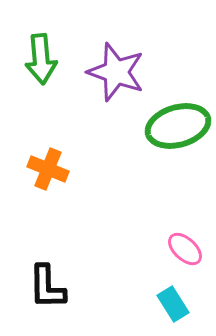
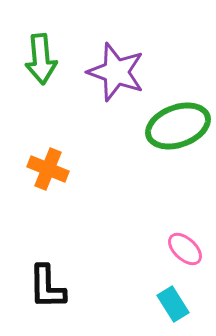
green ellipse: rotated 4 degrees counterclockwise
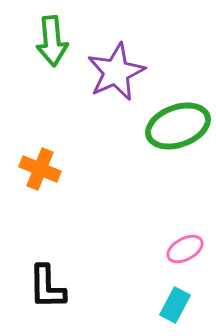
green arrow: moved 11 px right, 18 px up
purple star: rotated 28 degrees clockwise
orange cross: moved 8 px left
pink ellipse: rotated 72 degrees counterclockwise
cyan rectangle: moved 2 px right, 1 px down; rotated 60 degrees clockwise
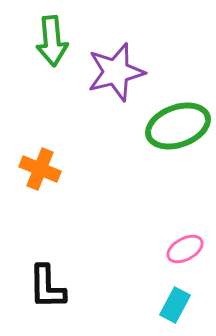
purple star: rotated 10 degrees clockwise
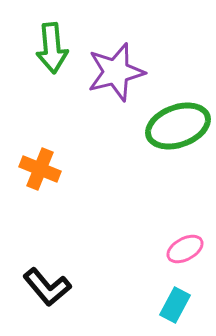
green arrow: moved 7 px down
black L-shape: rotated 39 degrees counterclockwise
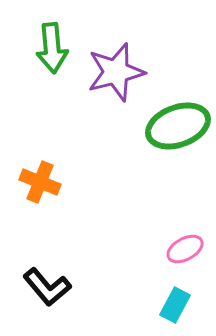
orange cross: moved 13 px down
